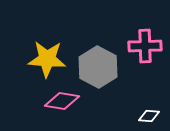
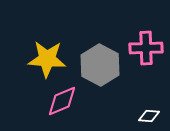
pink cross: moved 1 px right, 2 px down
gray hexagon: moved 2 px right, 2 px up
pink diamond: rotated 32 degrees counterclockwise
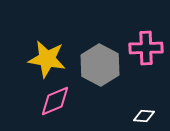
yellow star: rotated 6 degrees clockwise
pink diamond: moved 7 px left
white diamond: moved 5 px left
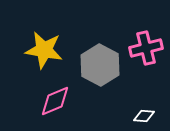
pink cross: rotated 12 degrees counterclockwise
yellow star: moved 3 px left, 9 px up
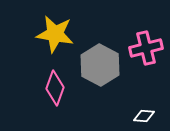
yellow star: moved 11 px right, 16 px up
pink diamond: moved 13 px up; rotated 48 degrees counterclockwise
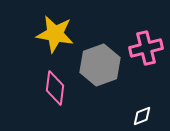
gray hexagon: rotated 12 degrees clockwise
pink diamond: rotated 12 degrees counterclockwise
white diamond: moved 2 px left; rotated 25 degrees counterclockwise
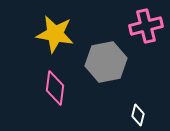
pink cross: moved 22 px up
gray hexagon: moved 6 px right, 3 px up; rotated 9 degrees clockwise
white diamond: moved 4 px left, 1 px up; rotated 55 degrees counterclockwise
